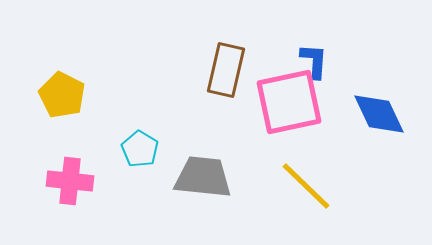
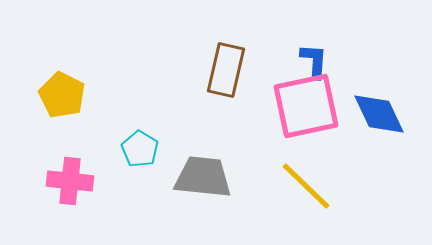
pink square: moved 17 px right, 4 px down
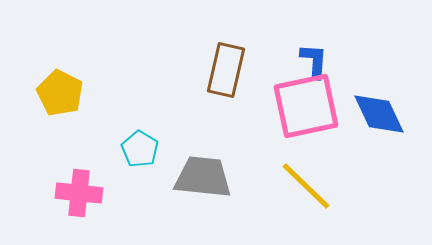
yellow pentagon: moved 2 px left, 2 px up
pink cross: moved 9 px right, 12 px down
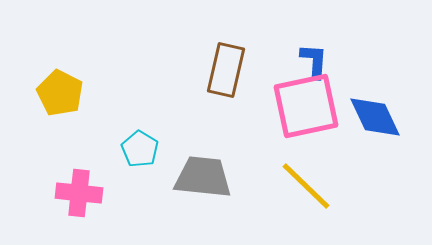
blue diamond: moved 4 px left, 3 px down
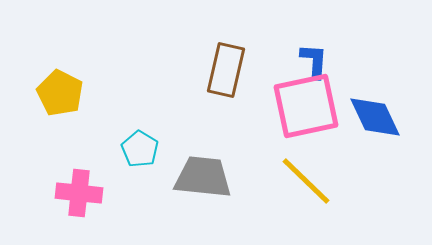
yellow line: moved 5 px up
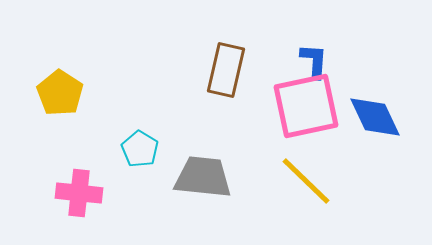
yellow pentagon: rotated 6 degrees clockwise
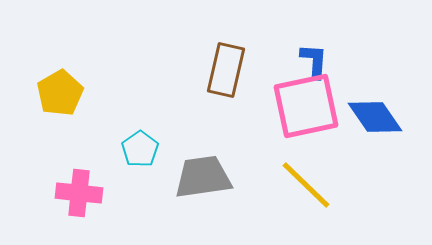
yellow pentagon: rotated 9 degrees clockwise
blue diamond: rotated 10 degrees counterclockwise
cyan pentagon: rotated 6 degrees clockwise
gray trapezoid: rotated 14 degrees counterclockwise
yellow line: moved 4 px down
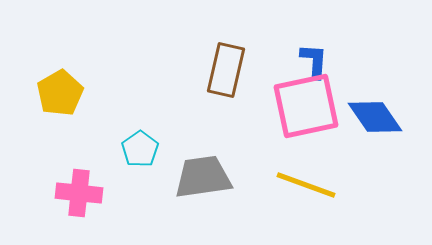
yellow line: rotated 24 degrees counterclockwise
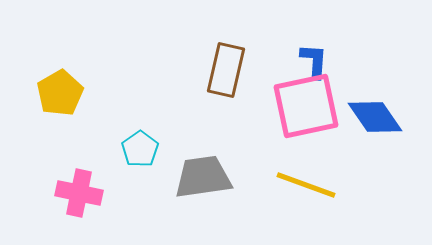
pink cross: rotated 6 degrees clockwise
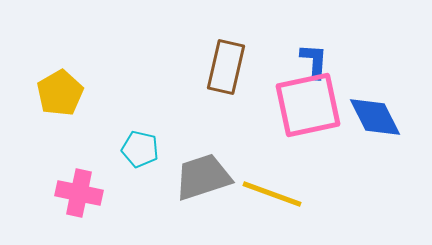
brown rectangle: moved 3 px up
pink square: moved 2 px right, 1 px up
blue diamond: rotated 8 degrees clockwise
cyan pentagon: rotated 24 degrees counterclockwise
gray trapezoid: rotated 10 degrees counterclockwise
yellow line: moved 34 px left, 9 px down
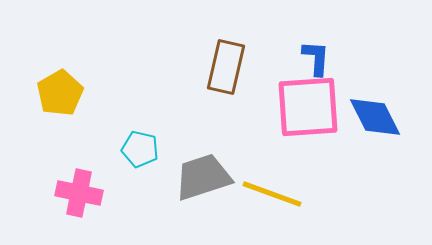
blue L-shape: moved 2 px right, 3 px up
pink square: moved 2 px down; rotated 8 degrees clockwise
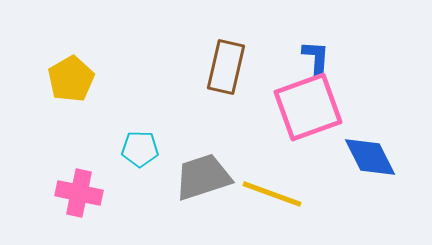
yellow pentagon: moved 11 px right, 14 px up
pink square: rotated 16 degrees counterclockwise
blue diamond: moved 5 px left, 40 px down
cyan pentagon: rotated 12 degrees counterclockwise
